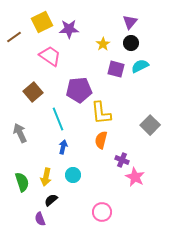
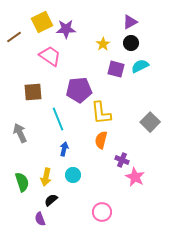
purple triangle: rotated 21 degrees clockwise
purple star: moved 3 px left
brown square: rotated 36 degrees clockwise
gray square: moved 3 px up
blue arrow: moved 1 px right, 2 px down
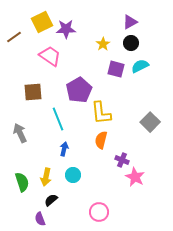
purple pentagon: rotated 25 degrees counterclockwise
pink circle: moved 3 px left
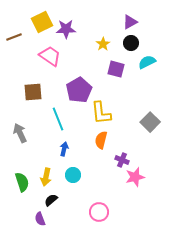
brown line: rotated 14 degrees clockwise
cyan semicircle: moved 7 px right, 4 px up
pink star: rotated 30 degrees clockwise
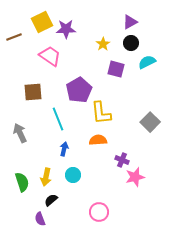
orange semicircle: moved 3 px left; rotated 72 degrees clockwise
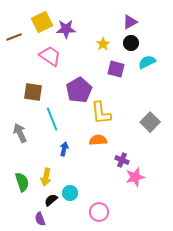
brown square: rotated 12 degrees clockwise
cyan line: moved 6 px left
cyan circle: moved 3 px left, 18 px down
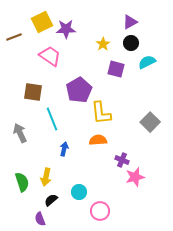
cyan circle: moved 9 px right, 1 px up
pink circle: moved 1 px right, 1 px up
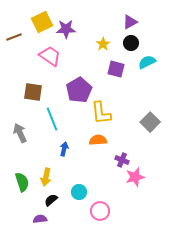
purple semicircle: rotated 104 degrees clockwise
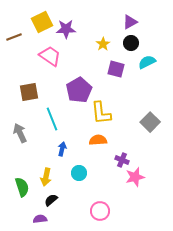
brown square: moved 4 px left; rotated 18 degrees counterclockwise
blue arrow: moved 2 px left
green semicircle: moved 5 px down
cyan circle: moved 19 px up
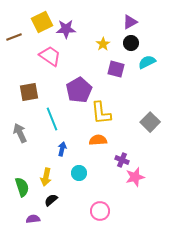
purple semicircle: moved 7 px left
